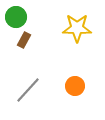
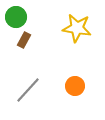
yellow star: rotated 8 degrees clockwise
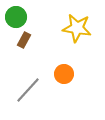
orange circle: moved 11 px left, 12 px up
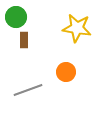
brown rectangle: rotated 28 degrees counterclockwise
orange circle: moved 2 px right, 2 px up
gray line: rotated 28 degrees clockwise
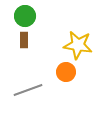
green circle: moved 9 px right, 1 px up
yellow star: moved 1 px right, 17 px down
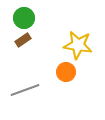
green circle: moved 1 px left, 2 px down
brown rectangle: moved 1 px left; rotated 56 degrees clockwise
gray line: moved 3 px left
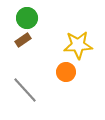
green circle: moved 3 px right
yellow star: rotated 12 degrees counterclockwise
gray line: rotated 68 degrees clockwise
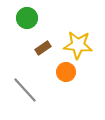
brown rectangle: moved 20 px right, 8 px down
yellow star: rotated 8 degrees clockwise
